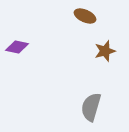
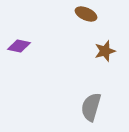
brown ellipse: moved 1 px right, 2 px up
purple diamond: moved 2 px right, 1 px up
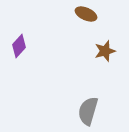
purple diamond: rotated 60 degrees counterclockwise
gray semicircle: moved 3 px left, 4 px down
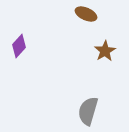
brown star: rotated 15 degrees counterclockwise
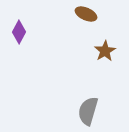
purple diamond: moved 14 px up; rotated 15 degrees counterclockwise
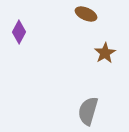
brown star: moved 2 px down
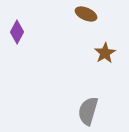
purple diamond: moved 2 px left
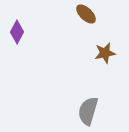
brown ellipse: rotated 20 degrees clockwise
brown star: rotated 20 degrees clockwise
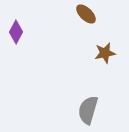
purple diamond: moved 1 px left
gray semicircle: moved 1 px up
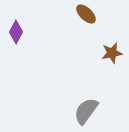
brown star: moved 7 px right
gray semicircle: moved 2 px left, 1 px down; rotated 20 degrees clockwise
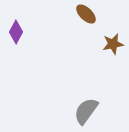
brown star: moved 1 px right, 9 px up
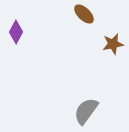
brown ellipse: moved 2 px left
